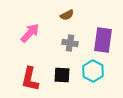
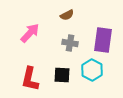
cyan hexagon: moved 1 px left, 1 px up
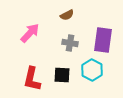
red L-shape: moved 2 px right
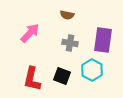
brown semicircle: rotated 40 degrees clockwise
black square: moved 1 px down; rotated 18 degrees clockwise
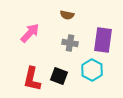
black square: moved 3 px left
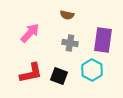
red L-shape: moved 1 px left, 6 px up; rotated 115 degrees counterclockwise
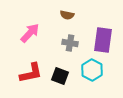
black square: moved 1 px right
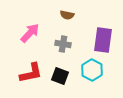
gray cross: moved 7 px left, 1 px down
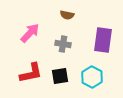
cyan hexagon: moved 7 px down
black square: rotated 30 degrees counterclockwise
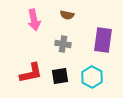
pink arrow: moved 4 px right, 13 px up; rotated 125 degrees clockwise
